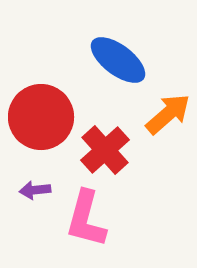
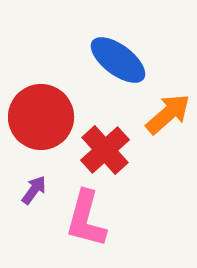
purple arrow: moved 1 px left; rotated 132 degrees clockwise
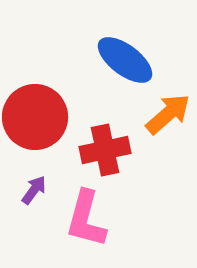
blue ellipse: moved 7 px right
red circle: moved 6 px left
red cross: rotated 30 degrees clockwise
